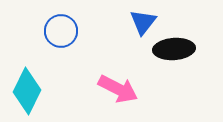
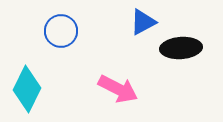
blue triangle: rotated 24 degrees clockwise
black ellipse: moved 7 px right, 1 px up
cyan diamond: moved 2 px up
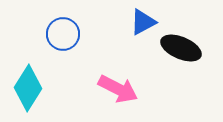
blue circle: moved 2 px right, 3 px down
black ellipse: rotated 27 degrees clockwise
cyan diamond: moved 1 px right, 1 px up; rotated 6 degrees clockwise
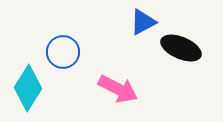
blue circle: moved 18 px down
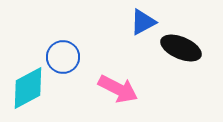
blue circle: moved 5 px down
cyan diamond: rotated 30 degrees clockwise
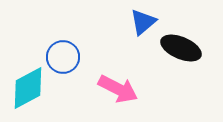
blue triangle: rotated 12 degrees counterclockwise
